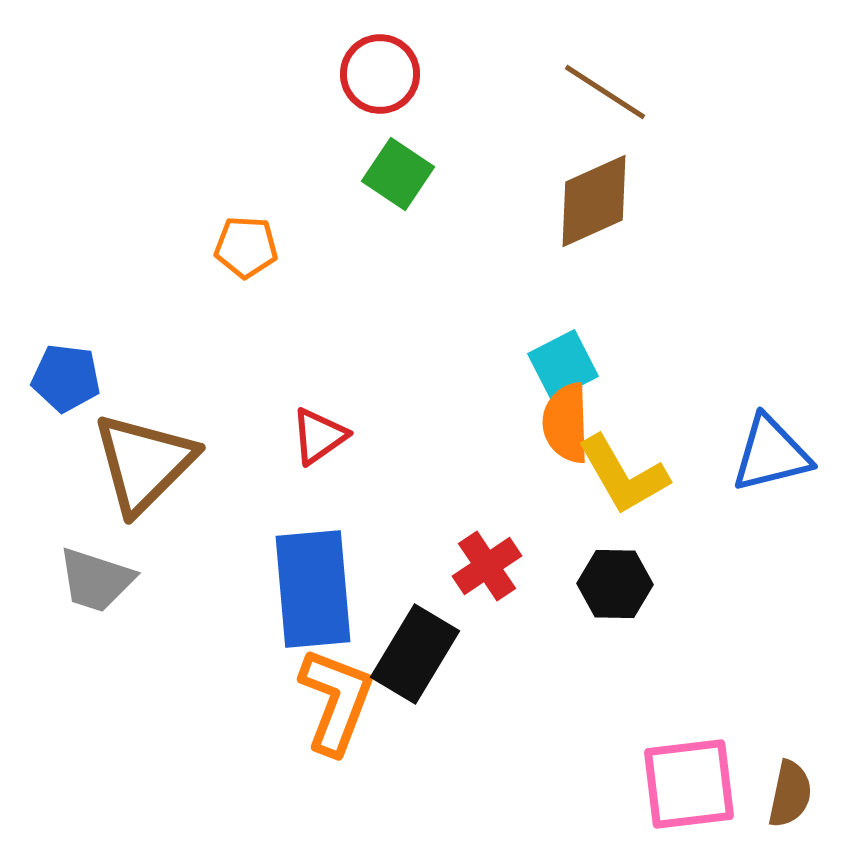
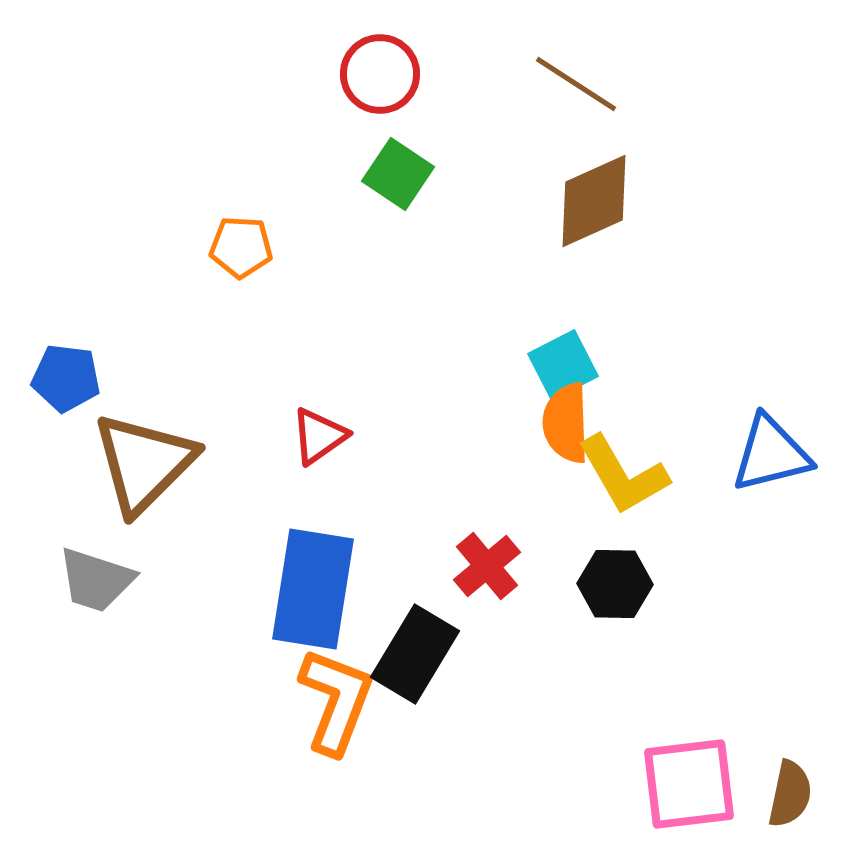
brown line: moved 29 px left, 8 px up
orange pentagon: moved 5 px left
red cross: rotated 6 degrees counterclockwise
blue rectangle: rotated 14 degrees clockwise
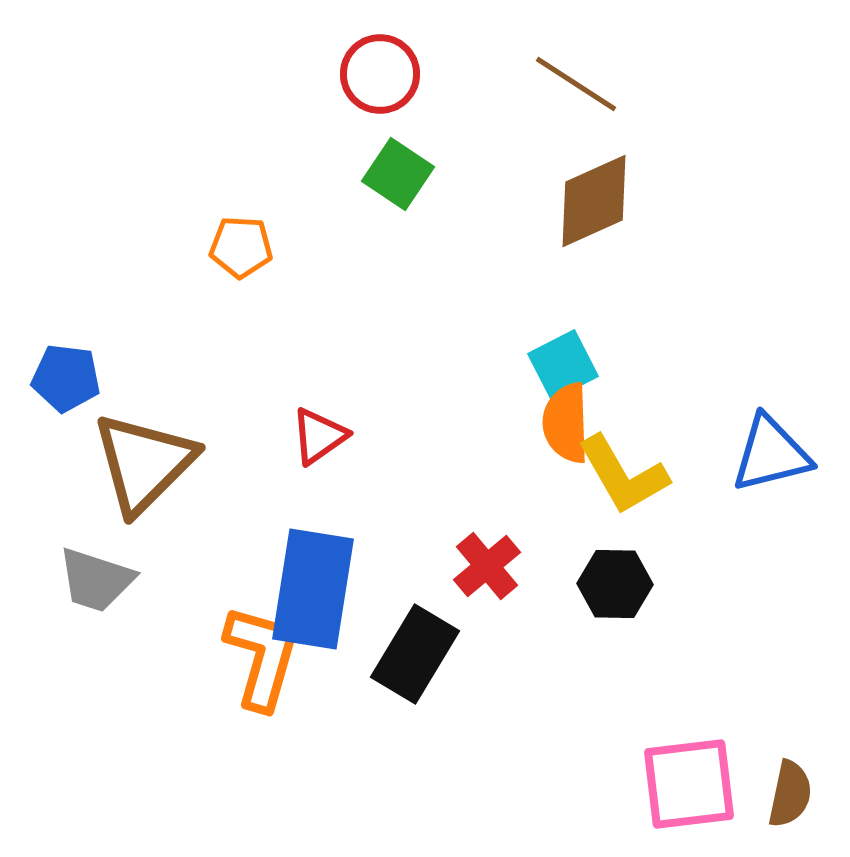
orange L-shape: moved 74 px left, 44 px up; rotated 5 degrees counterclockwise
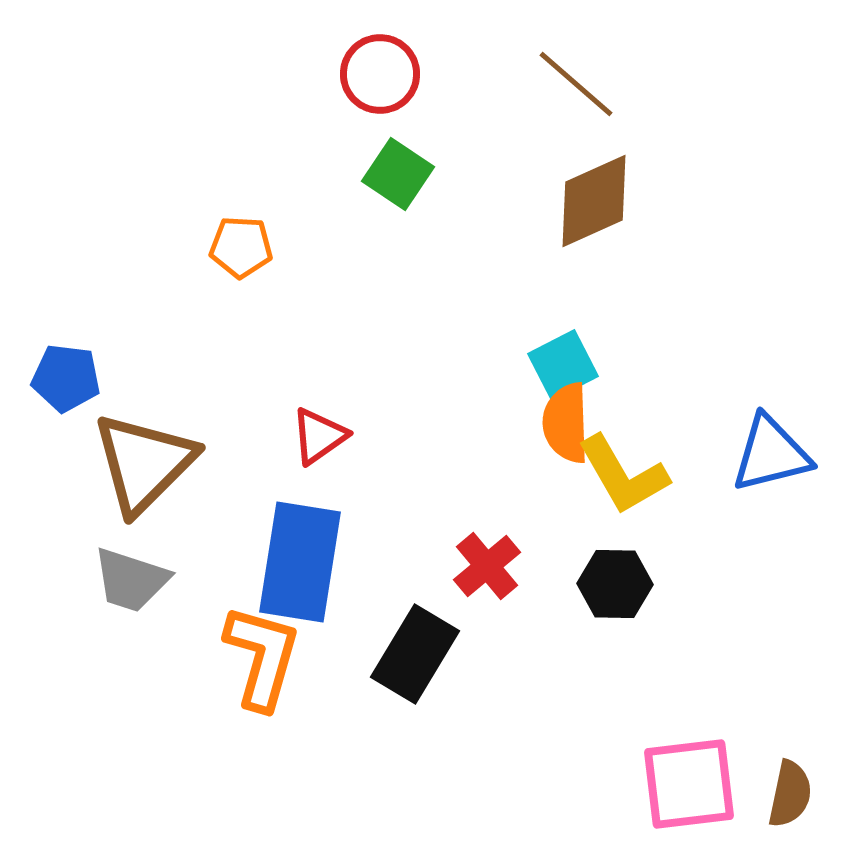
brown line: rotated 8 degrees clockwise
gray trapezoid: moved 35 px right
blue rectangle: moved 13 px left, 27 px up
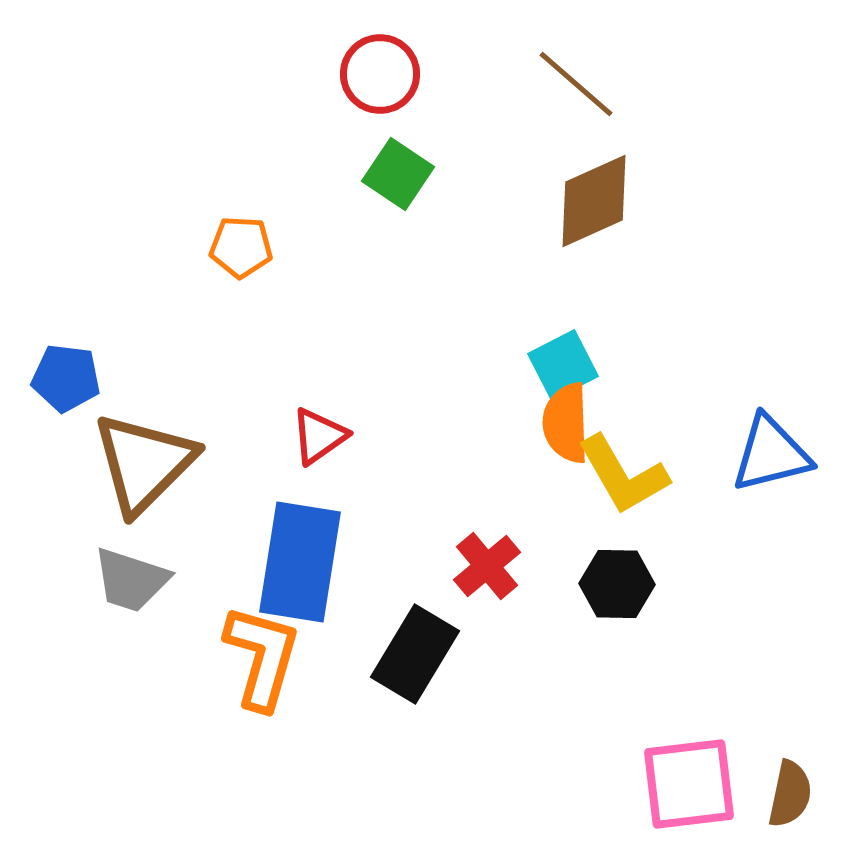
black hexagon: moved 2 px right
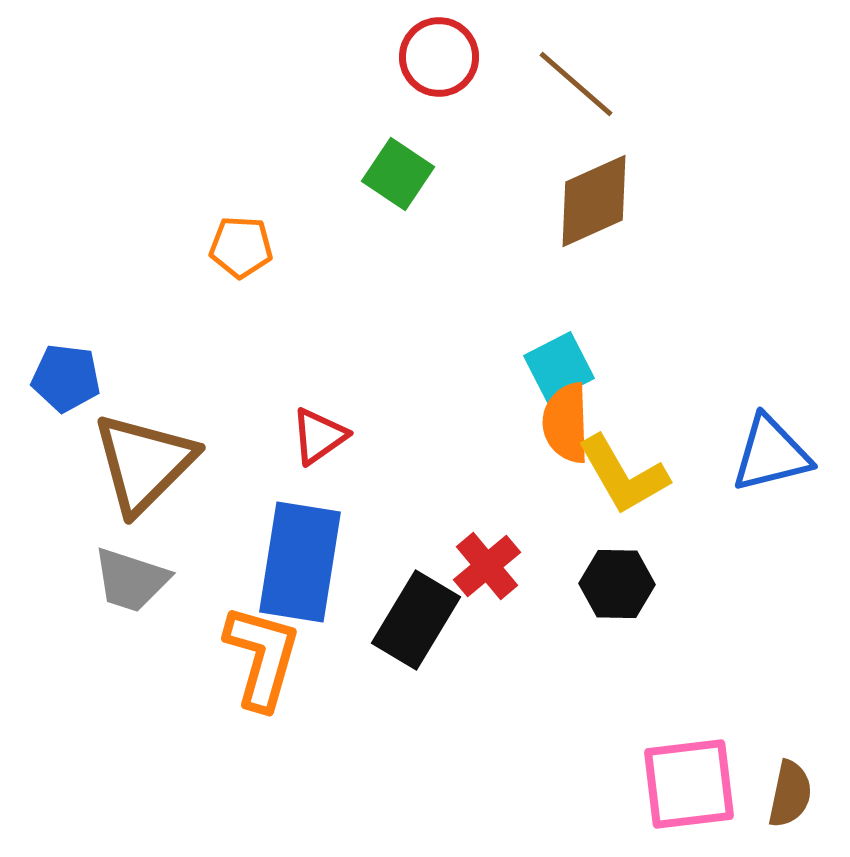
red circle: moved 59 px right, 17 px up
cyan square: moved 4 px left, 2 px down
black rectangle: moved 1 px right, 34 px up
